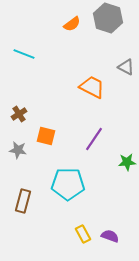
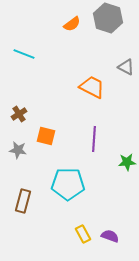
purple line: rotated 30 degrees counterclockwise
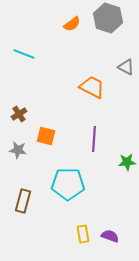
yellow rectangle: rotated 18 degrees clockwise
